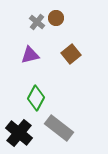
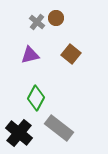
brown square: rotated 12 degrees counterclockwise
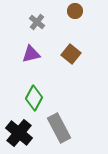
brown circle: moved 19 px right, 7 px up
purple triangle: moved 1 px right, 1 px up
green diamond: moved 2 px left
gray rectangle: rotated 24 degrees clockwise
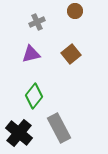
gray cross: rotated 28 degrees clockwise
brown square: rotated 12 degrees clockwise
green diamond: moved 2 px up; rotated 10 degrees clockwise
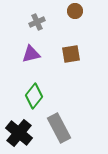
brown square: rotated 30 degrees clockwise
